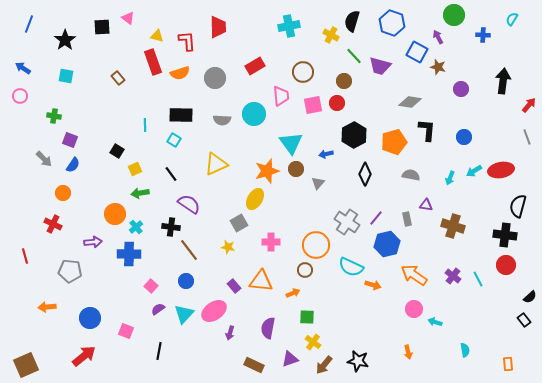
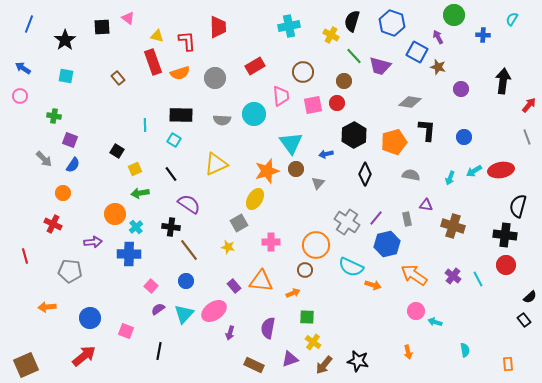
pink circle at (414, 309): moved 2 px right, 2 px down
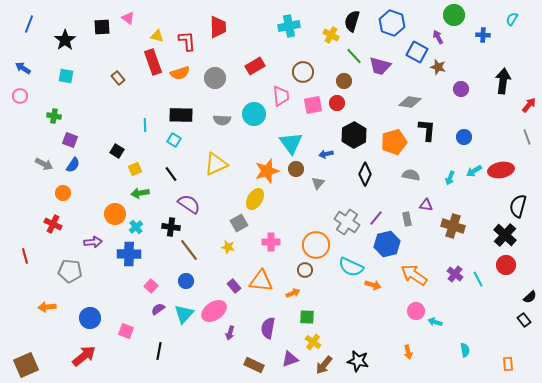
gray arrow at (44, 159): moved 5 px down; rotated 18 degrees counterclockwise
black cross at (505, 235): rotated 35 degrees clockwise
purple cross at (453, 276): moved 2 px right, 2 px up
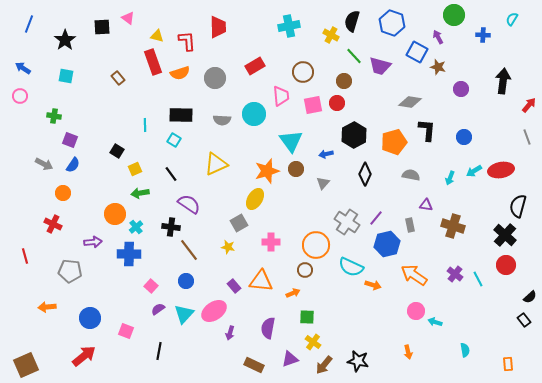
cyan triangle at (291, 143): moved 2 px up
gray triangle at (318, 183): moved 5 px right
gray rectangle at (407, 219): moved 3 px right, 6 px down
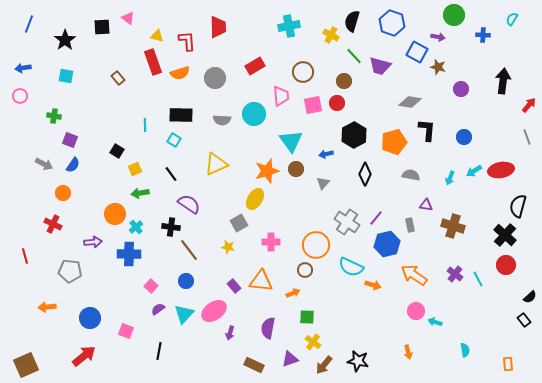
purple arrow at (438, 37): rotated 128 degrees clockwise
blue arrow at (23, 68): rotated 42 degrees counterclockwise
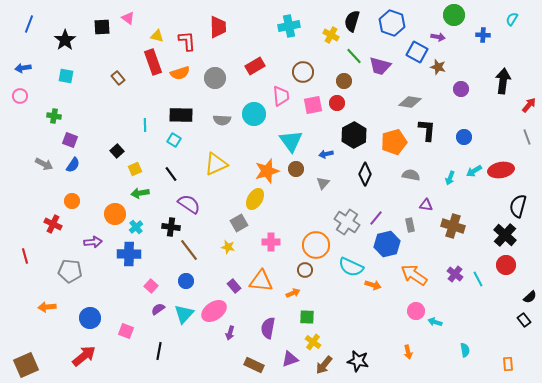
black square at (117, 151): rotated 16 degrees clockwise
orange circle at (63, 193): moved 9 px right, 8 px down
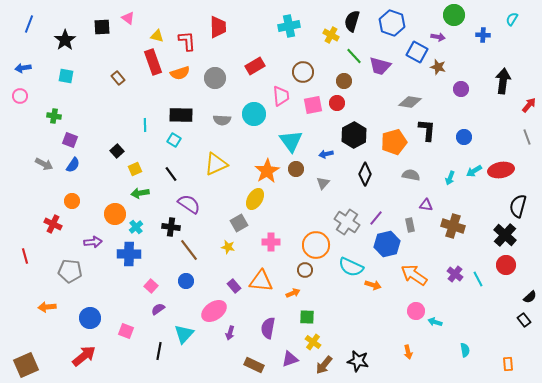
orange star at (267, 171): rotated 15 degrees counterclockwise
cyan triangle at (184, 314): moved 20 px down
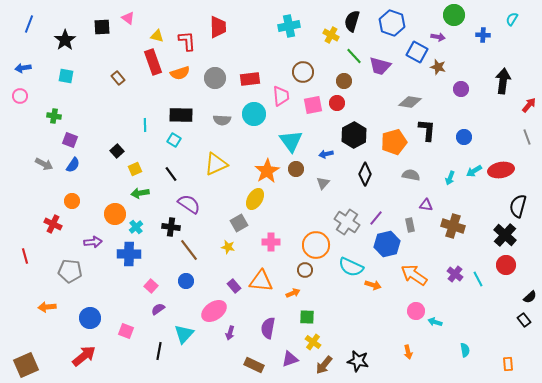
red rectangle at (255, 66): moved 5 px left, 13 px down; rotated 24 degrees clockwise
